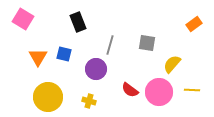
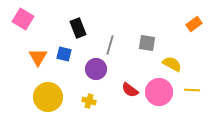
black rectangle: moved 6 px down
yellow semicircle: rotated 78 degrees clockwise
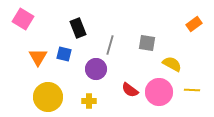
yellow cross: rotated 16 degrees counterclockwise
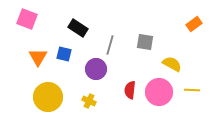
pink square: moved 4 px right; rotated 10 degrees counterclockwise
black rectangle: rotated 36 degrees counterclockwise
gray square: moved 2 px left, 1 px up
red semicircle: rotated 60 degrees clockwise
yellow cross: rotated 24 degrees clockwise
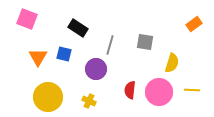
yellow semicircle: moved 1 px up; rotated 78 degrees clockwise
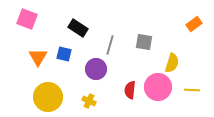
gray square: moved 1 px left
pink circle: moved 1 px left, 5 px up
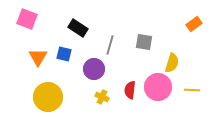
purple circle: moved 2 px left
yellow cross: moved 13 px right, 4 px up
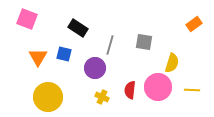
purple circle: moved 1 px right, 1 px up
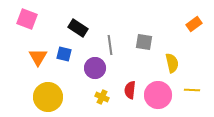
gray line: rotated 24 degrees counterclockwise
yellow semicircle: rotated 30 degrees counterclockwise
pink circle: moved 8 px down
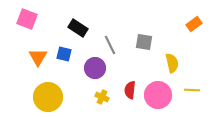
gray line: rotated 18 degrees counterclockwise
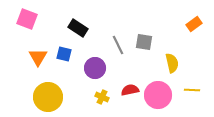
gray line: moved 8 px right
red semicircle: rotated 72 degrees clockwise
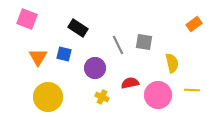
red semicircle: moved 7 px up
